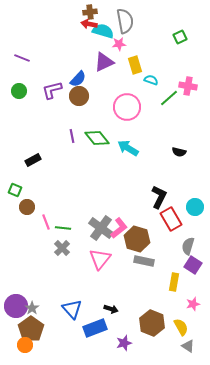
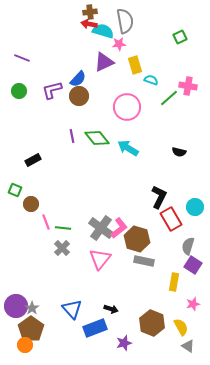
brown circle at (27, 207): moved 4 px right, 3 px up
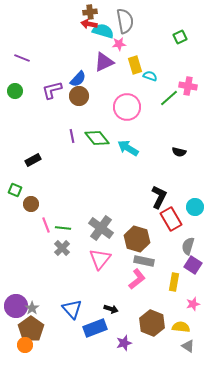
cyan semicircle at (151, 80): moved 1 px left, 4 px up
green circle at (19, 91): moved 4 px left
pink line at (46, 222): moved 3 px down
pink L-shape at (119, 228): moved 18 px right, 51 px down
yellow semicircle at (181, 327): rotated 54 degrees counterclockwise
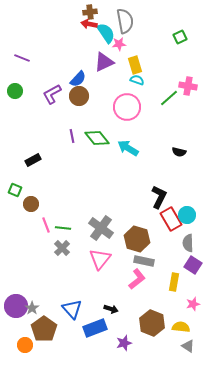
cyan semicircle at (103, 31): moved 3 px right, 2 px down; rotated 40 degrees clockwise
cyan semicircle at (150, 76): moved 13 px left, 4 px down
purple L-shape at (52, 90): moved 4 px down; rotated 15 degrees counterclockwise
cyan circle at (195, 207): moved 8 px left, 8 px down
gray semicircle at (188, 246): moved 3 px up; rotated 18 degrees counterclockwise
brown pentagon at (31, 329): moved 13 px right
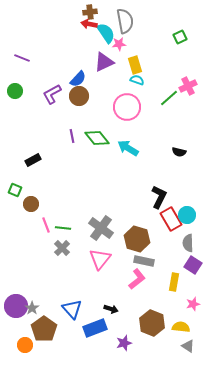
pink cross at (188, 86): rotated 36 degrees counterclockwise
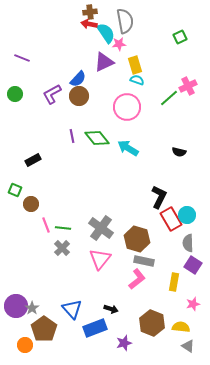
green circle at (15, 91): moved 3 px down
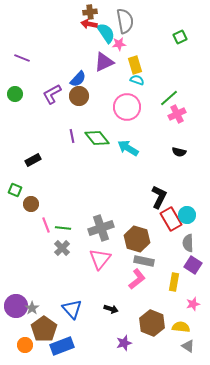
pink cross at (188, 86): moved 11 px left, 28 px down
gray cross at (101, 228): rotated 35 degrees clockwise
blue rectangle at (95, 328): moved 33 px left, 18 px down
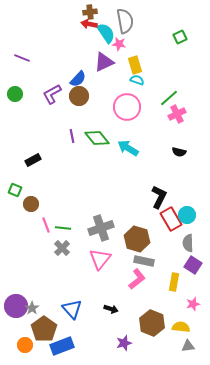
pink star at (119, 44): rotated 16 degrees clockwise
gray triangle at (188, 346): rotated 40 degrees counterclockwise
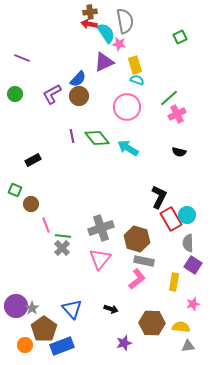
green line at (63, 228): moved 8 px down
brown hexagon at (152, 323): rotated 20 degrees counterclockwise
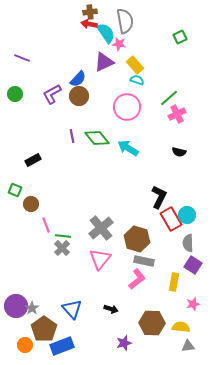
yellow rectangle at (135, 65): rotated 24 degrees counterclockwise
gray cross at (101, 228): rotated 20 degrees counterclockwise
